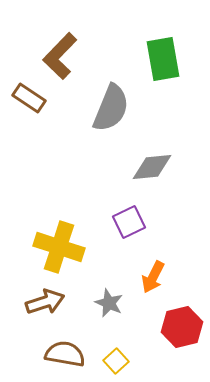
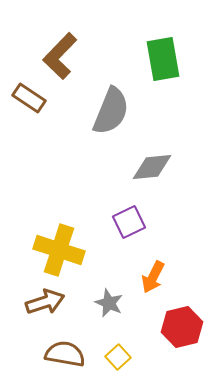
gray semicircle: moved 3 px down
yellow cross: moved 3 px down
yellow square: moved 2 px right, 4 px up
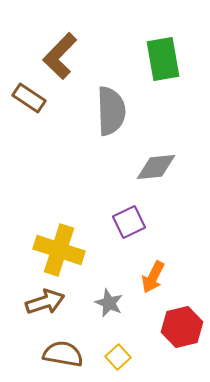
gray semicircle: rotated 24 degrees counterclockwise
gray diamond: moved 4 px right
brown semicircle: moved 2 px left
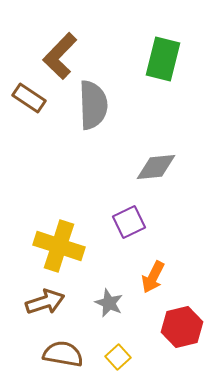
green rectangle: rotated 24 degrees clockwise
gray semicircle: moved 18 px left, 6 px up
yellow cross: moved 4 px up
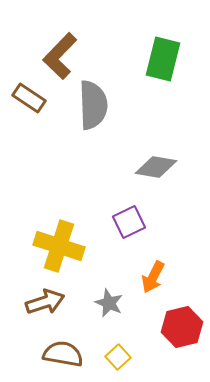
gray diamond: rotated 15 degrees clockwise
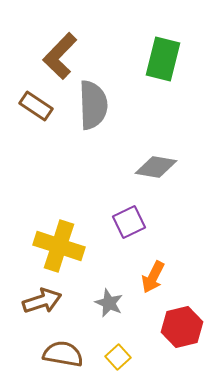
brown rectangle: moved 7 px right, 8 px down
brown arrow: moved 3 px left, 1 px up
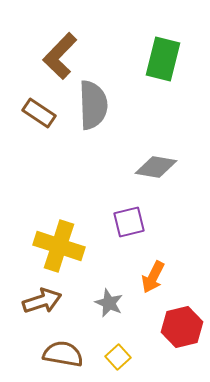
brown rectangle: moved 3 px right, 7 px down
purple square: rotated 12 degrees clockwise
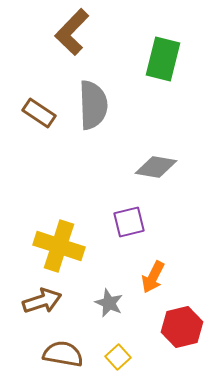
brown L-shape: moved 12 px right, 24 px up
